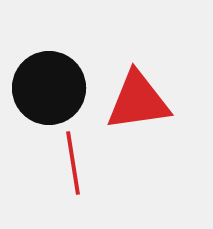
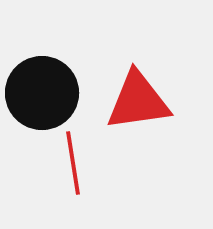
black circle: moved 7 px left, 5 px down
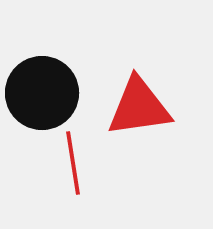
red triangle: moved 1 px right, 6 px down
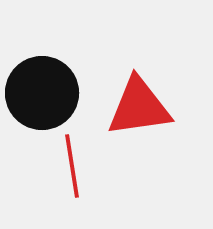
red line: moved 1 px left, 3 px down
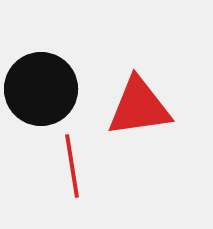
black circle: moved 1 px left, 4 px up
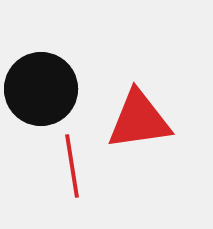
red triangle: moved 13 px down
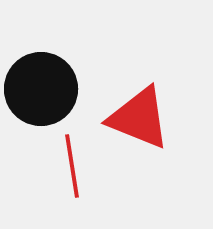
red triangle: moved 2 px up; rotated 30 degrees clockwise
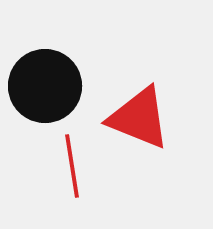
black circle: moved 4 px right, 3 px up
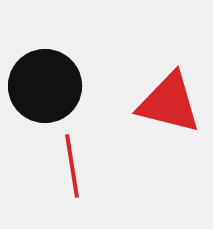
red triangle: moved 30 px right, 15 px up; rotated 8 degrees counterclockwise
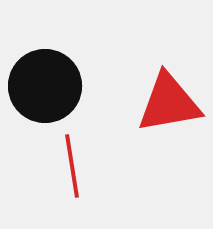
red triangle: rotated 24 degrees counterclockwise
